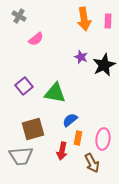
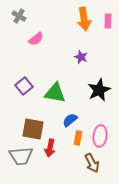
black star: moved 5 px left, 25 px down
brown square: rotated 25 degrees clockwise
pink ellipse: moved 3 px left, 3 px up
red arrow: moved 12 px left, 3 px up
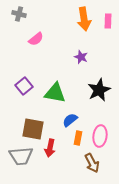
gray cross: moved 2 px up; rotated 16 degrees counterclockwise
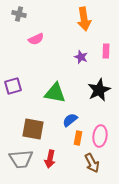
pink rectangle: moved 2 px left, 30 px down
pink semicircle: rotated 14 degrees clockwise
purple square: moved 11 px left; rotated 24 degrees clockwise
red arrow: moved 11 px down
gray trapezoid: moved 3 px down
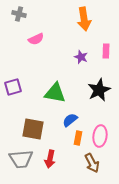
purple square: moved 1 px down
